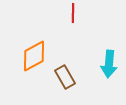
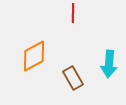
brown rectangle: moved 8 px right, 1 px down
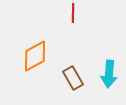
orange diamond: moved 1 px right
cyan arrow: moved 10 px down
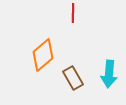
orange diamond: moved 8 px right, 1 px up; rotated 12 degrees counterclockwise
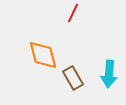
red line: rotated 24 degrees clockwise
orange diamond: rotated 64 degrees counterclockwise
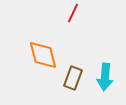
cyan arrow: moved 4 px left, 3 px down
brown rectangle: rotated 50 degrees clockwise
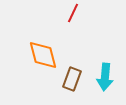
brown rectangle: moved 1 px left, 1 px down
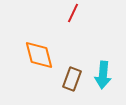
orange diamond: moved 4 px left
cyan arrow: moved 2 px left, 2 px up
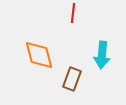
red line: rotated 18 degrees counterclockwise
cyan arrow: moved 1 px left, 20 px up
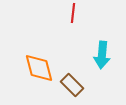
orange diamond: moved 13 px down
brown rectangle: moved 6 px down; rotated 65 degrees counterclockwise
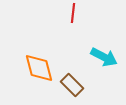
cyan arrow: moved 2 px right, 2 px down; rotated 68 degrees counterclockwise
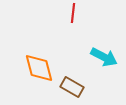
brown rectangle: moved 2 px down; rotated 15 degrees counterclockwise
